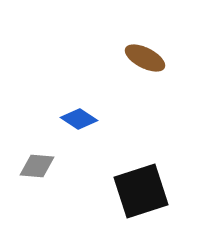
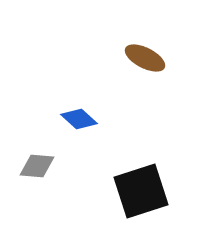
blue diamond: rotated 9 degrees clockwise
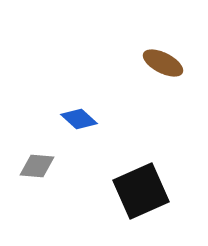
brown ellipse: moved 18 px right, 5 px down
black square: rotated 6 degrees counterclockwise
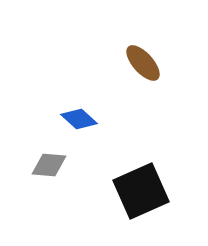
brown ellipse: moved 20 px left; rotated 21 degrees clockwise
gray diamond: moved 12 px right, 1 px up
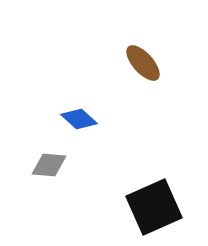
black square: moved 13 px right, 16 px down
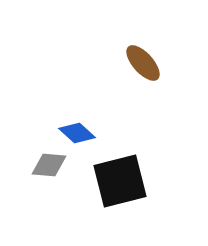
blue diamond: moved 2 px left, 14 px down
black square: moved 34 px left, 26 px up; rotated 10 degrees clockwise
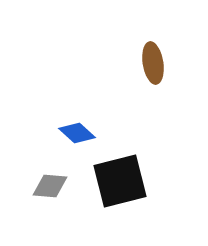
brown ellipse: moved 10 px right; rotated 33 degrees clockwise
gray diamond: moved 1 px right, 21 px down
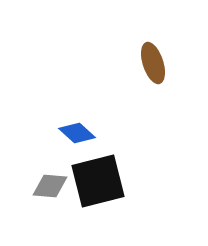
brown ellipse: rotated 9 degrees counterclockwise
black square: moved 22 px left
